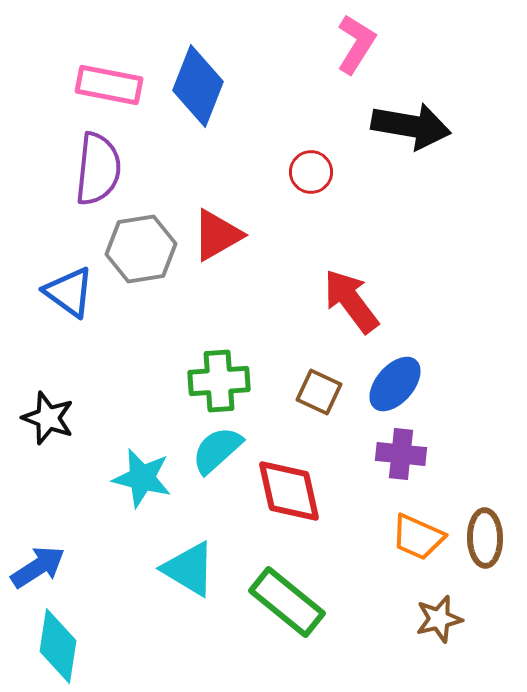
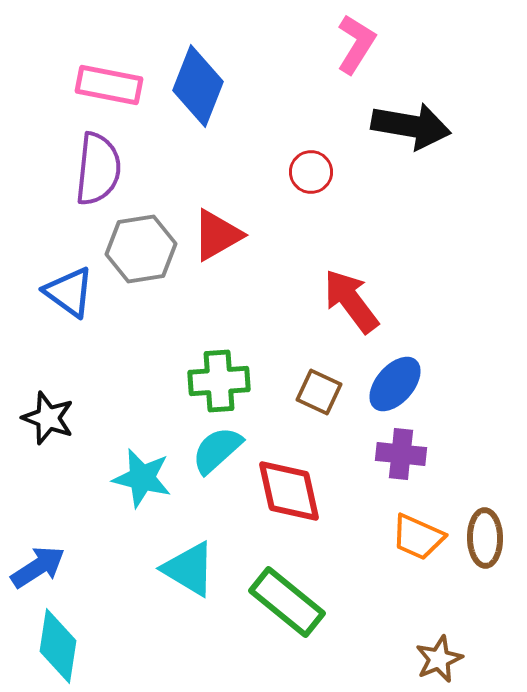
brown star: moved 40 px down; rotated 9 degrees counterclockwise
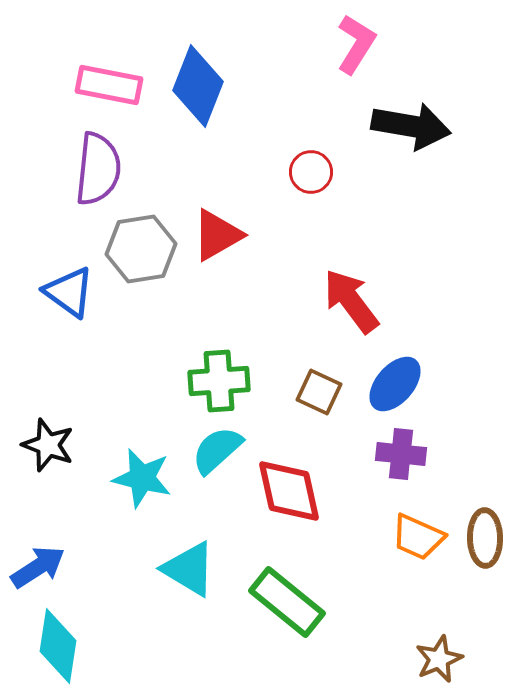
black star: moved 27 px down
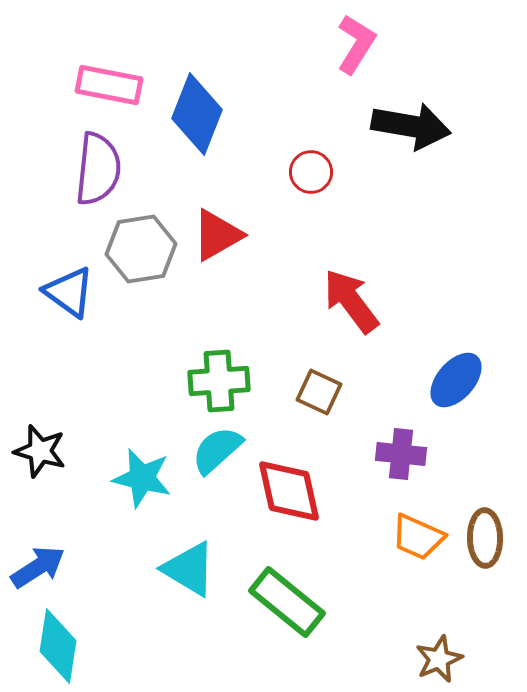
blue diamond: moved 1 px left, 28 px down
blue ellipse: moved 61 px right, 4 px up
black star: moved 8 px left, 6 px down; rotated 4 degrees counterclockwise
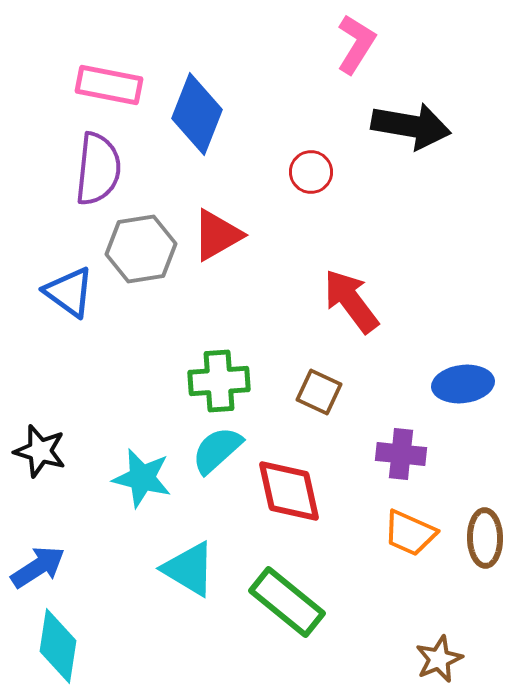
blue ellipse: moved 7 px right, 4 px down; rotated 42 degrees clockwise
orange trapezoid: moved 8 px left, 4 px up
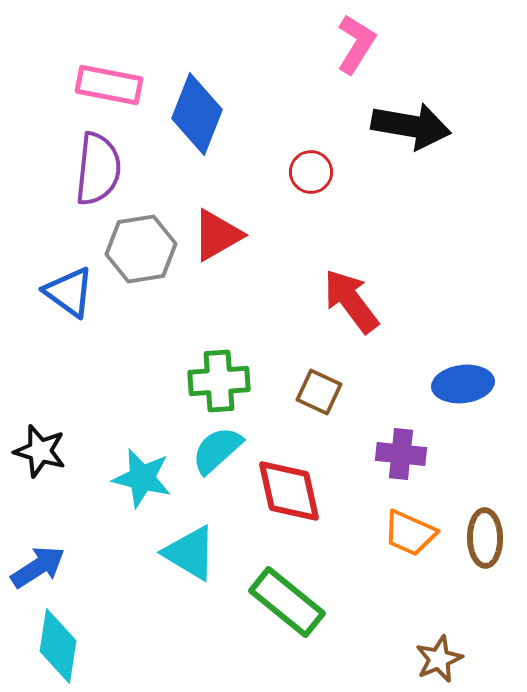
cyan triangle: moved 1 px right, 16 px up
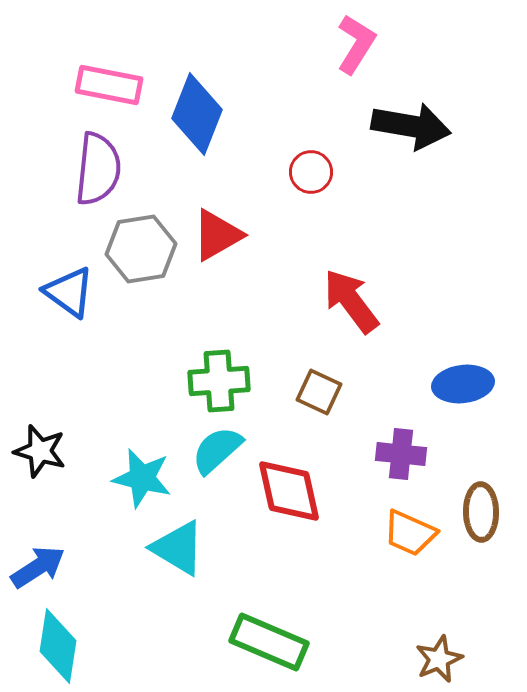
brown ellipse: moved 4 px left, 26 px up
cyan triangle: moved 12 px left, 5 px up
green rectangle: moved 18 px left, 40 px down; rotated 16 degrees counterclockwise
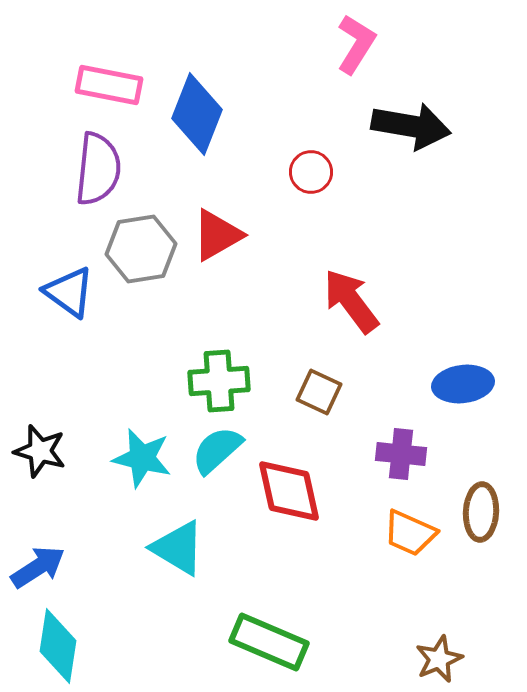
cyan star: moved 20 px up
brown ellipse: rotated 4 degrees clockwise
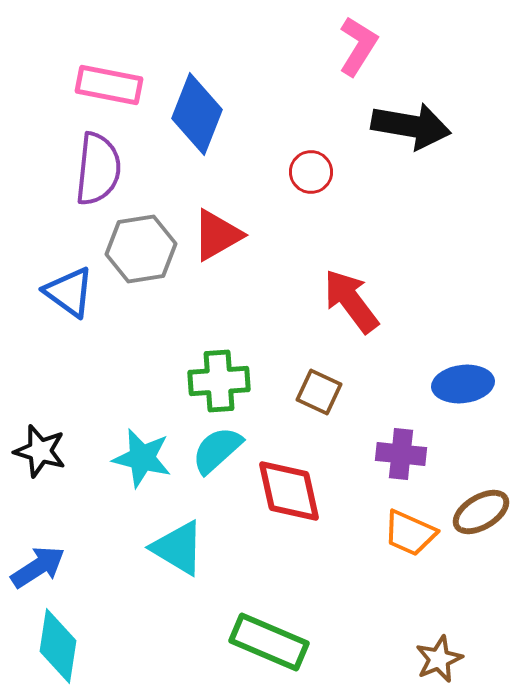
pink L-shape: moved 2 px right, 2 px down
brown ellipse: rotated 56 degrees clockwise
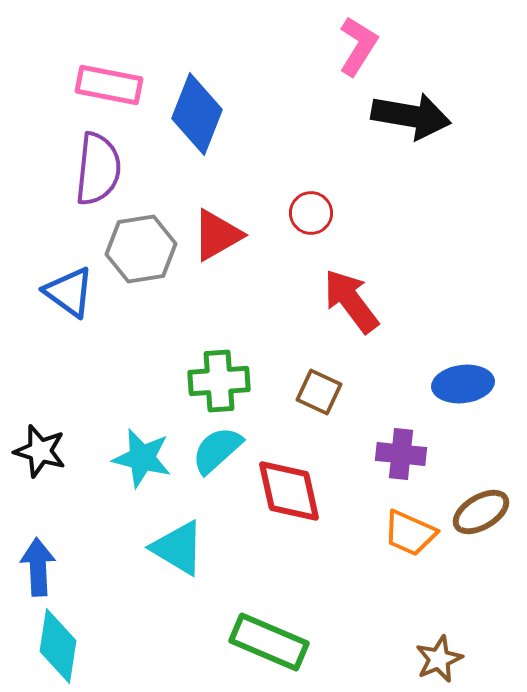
black arrow: moved 10 px up
red circle: moved 41 px down
blue arrow: rotated 60 degrees counterclockwise
